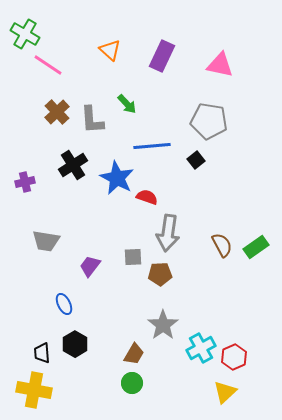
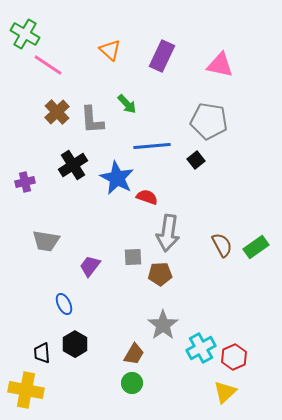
yellow cross: moved 8 px left
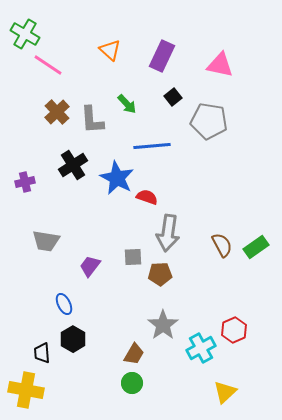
black square: moved 23 px left, 63 px up
black hexagon: moved 2 px left, 5 px up
red hexagon: moved 27 px up
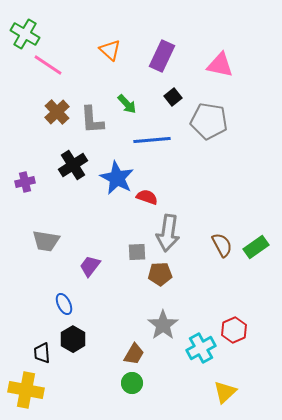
blue line: moved 6 px up
gray square: moved 4 px right, 5 px up
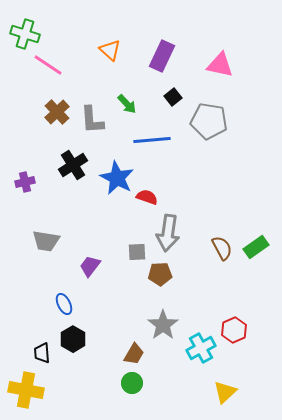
green cross: rotated 12 degrees counterclockwise
brown semicircle: moved 3 px down
